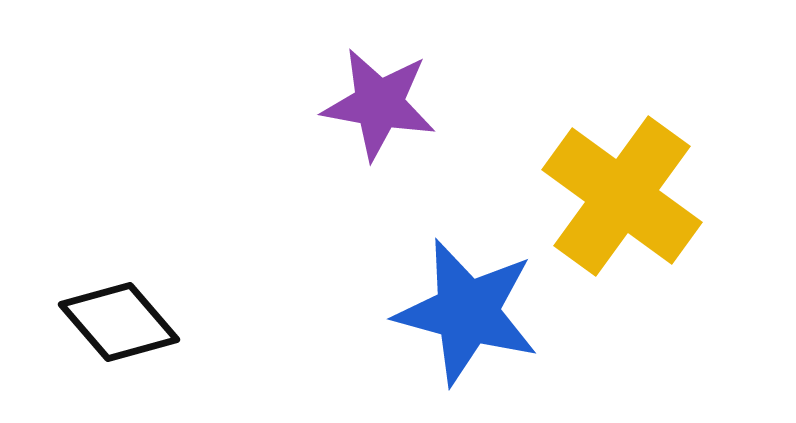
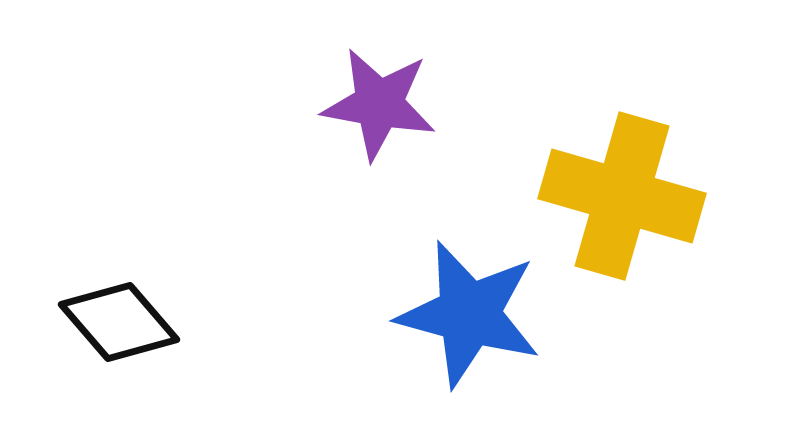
yellow cross: rotated 20 degrees counterclockwise
blue star: moved 2 px right, 2 px down
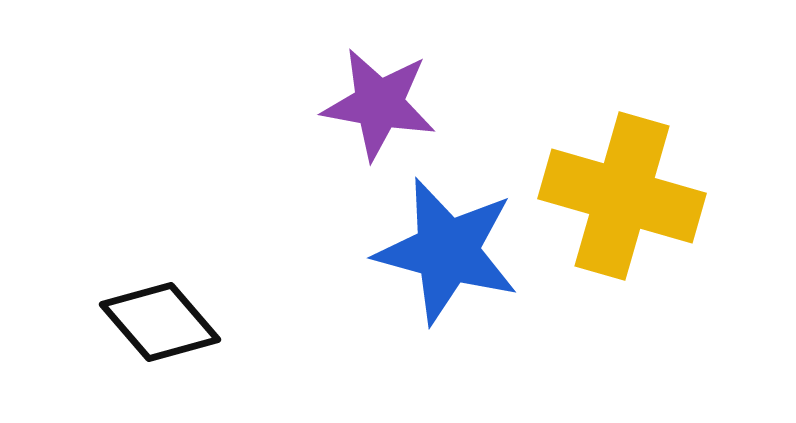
blue star: moved 22 px left, 63 px up
black diamond: moved 41 px right
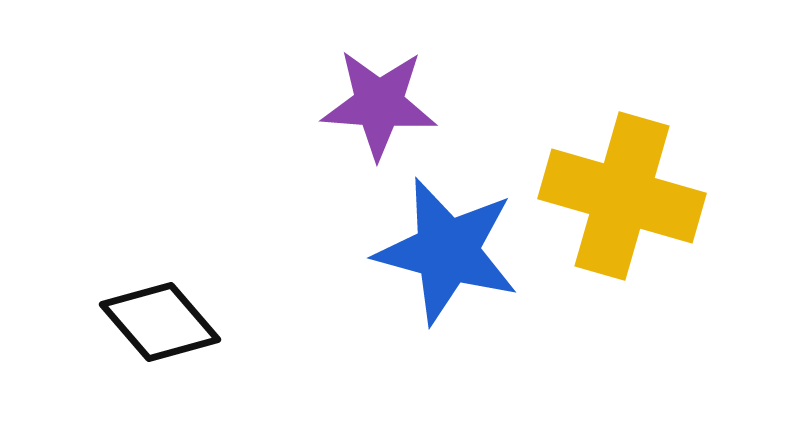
purple star: rotated 6 degrees counterclockwise
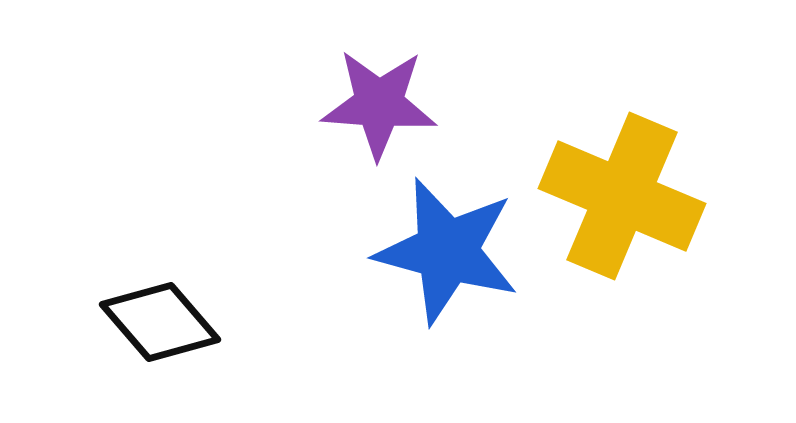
yellow cross: rotated 7 degrees clockwise
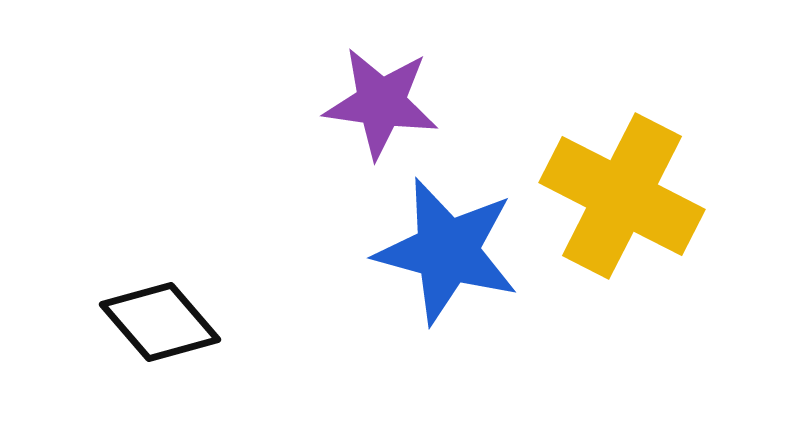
purple star: moved 2 px right, 1 px up; rotated 4 degrees clockwise
yellow cross: rotated 4 degrees clockwise
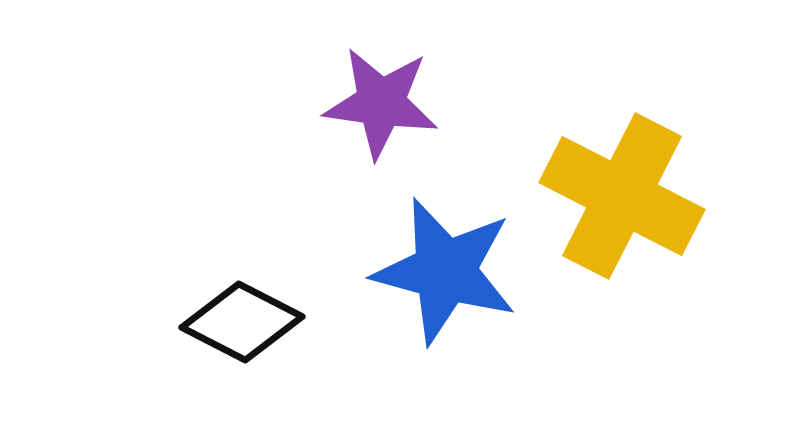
blue star: moved 2 px left, 20 px down
black diamond: moved 82 px right; rotated 22 degrees counterclockwise
